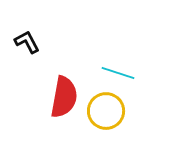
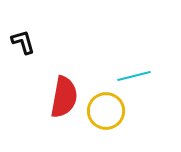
black L-shape: moved 4 px left; rotated 12 degrees clockwise
cyan line: moved 16 px right, 3 px down; rotated 32 degrees counterclockwise
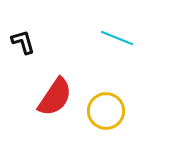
cyan line: moved 17 px left, 38 px up; rotated 36 degrees clockwise
red semicircle: moved 9 px left; rotated 24 degrees clockwise
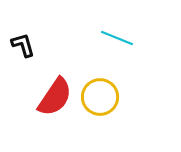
black L-shape: moved 3 px down
yellow circle: moved 6 px left, 14 px up
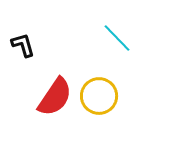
cyan line: rotated 24 degrees clockwise
yellow circle: moved 1 px left, 1 px up
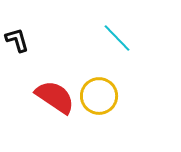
black L-shape: moved 6 px left, 5 px up
red semicircle: rotated 90 degrees counterclockwise
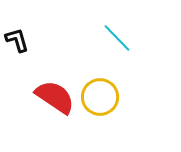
yellow circle: moved 1 px right, 1 px down
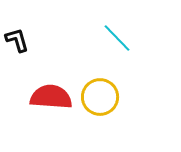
red semicircle: moved 4 px left; rotated 30 degrees counterclockwise
